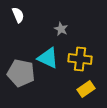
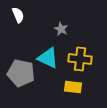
yellow rectangle: moved 13 px left, 2 px up; rotated 42 degrees clockwise
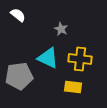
white semicircle: rotated 28 degrees counterclockwise
gray pentagon: moved 2 px left, 3 px down; rotated 20 degrees counterclockwise
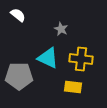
yellow cross: moved 1 px right
gray pentagon: rotated 8 degrees clockwise
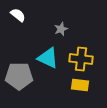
gray star: rotated 24 degrees clockwise
yellow rectangle: moved 7 px right, 2 px up
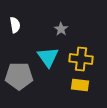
white semicircle: moved 3 px left, 10 px down; rotated 42 degrees clockwise
gray star: rotated 16 degrees counterclockwise
cyan triangle: moved 1 px up; rotated 30 degrees clockwise
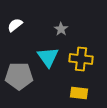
white semicircle: rotated 119 degrees counterclockwise
yellow rectangle: moved 1 px left, 8 px down
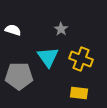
white semicircle: moved 2 px left, 5 px down; rotated 56 degrees clockwise
yellow cross: rotated 15 degrees clockwise
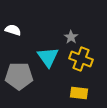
gray star: moved 10 px right, 8 px down
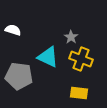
cyan triangle: rotated 30 degrees counterclockwise
gray pentagon: rotated 8 degrees clockwise
